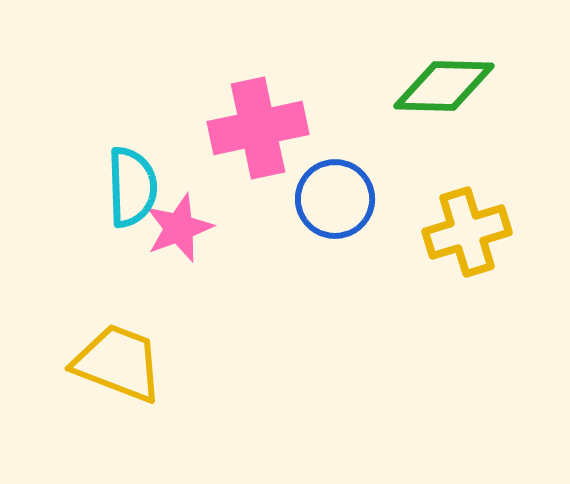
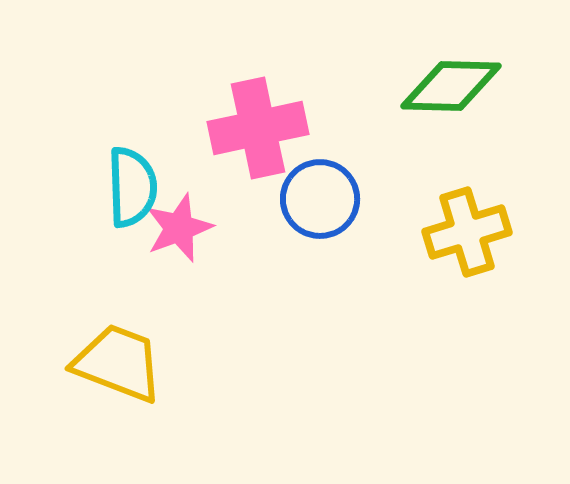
green diamond: moved 7 px right
blue circle: moved 15 px left
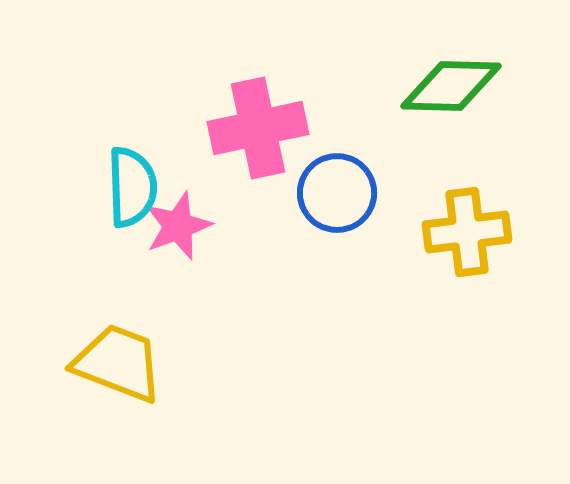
blue circle: moved 17 px right, 6 px up
pink star: moved 1 px left, 2 px up
yellow cross: rotated 10 degrees clockwise
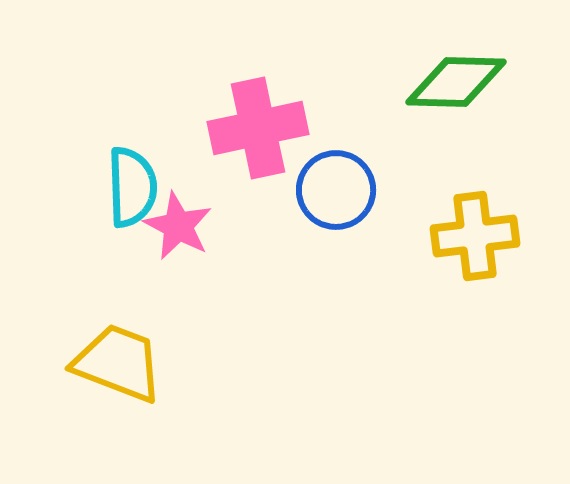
green diamond: moved 5 px right, 4 px up
blue circle: moved 1 px left, 3 px up
pink star: rotated 24 degrees counterclockwise
yellow cross: moved 8 px right, 4 px down
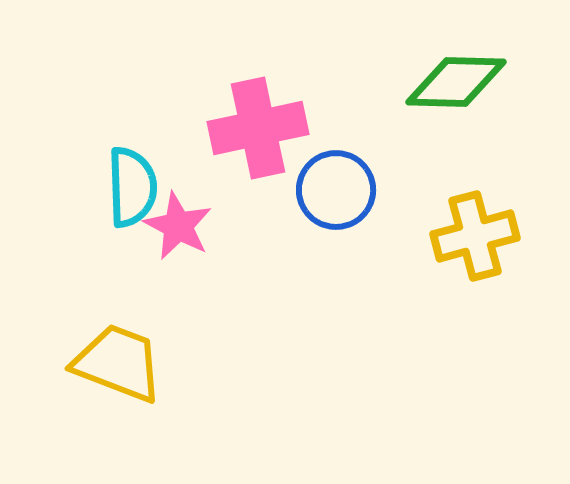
yellow cross: rotated 8 degrees counterclockwise
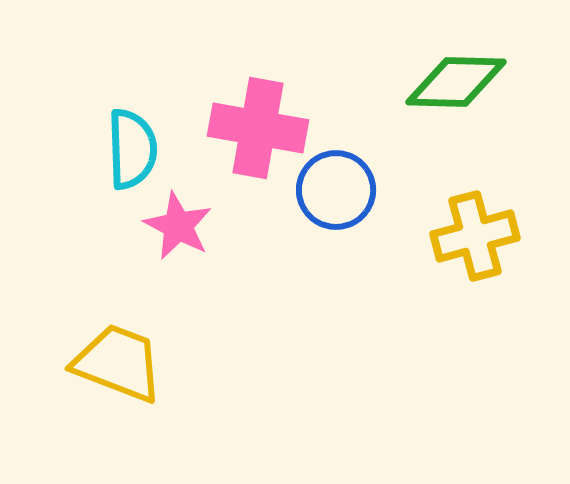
pink cross: rotated 22 degrees clockwise
cyan semicircle: moved 38 px up
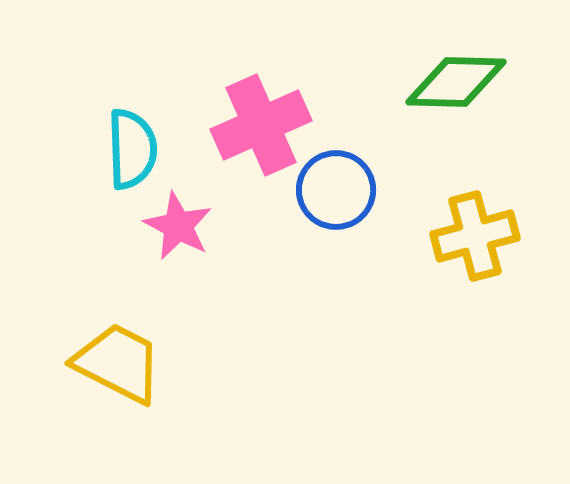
pink cross: moved 3 px right, 3 px up; rotated 34 degrees counterclockwise
yellow trapezoid: rotated 6 degrees clockwise
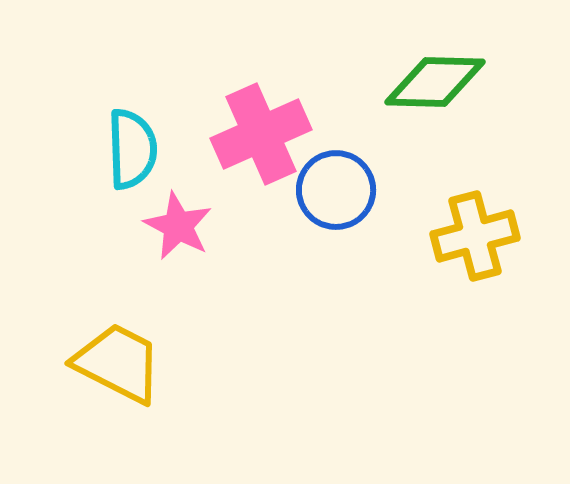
green diamond: moved 21 px left
pink cross: moved 9 px down
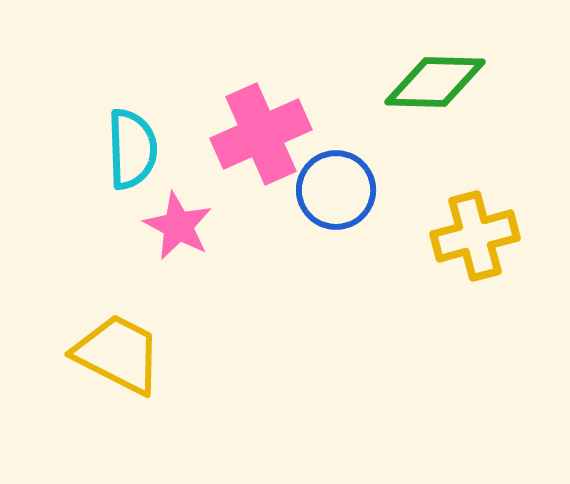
yellow trapezoid: moved 9 px up
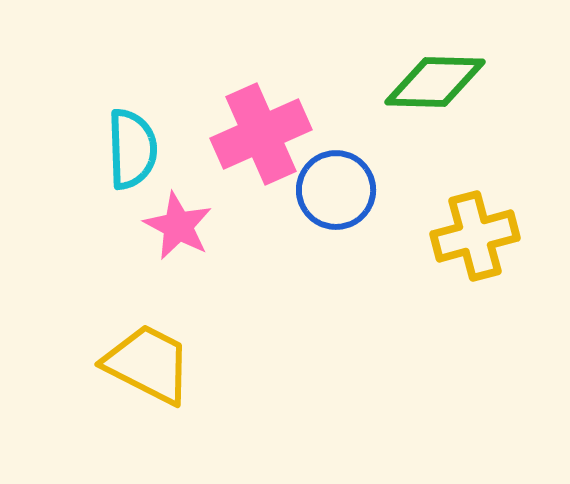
yellow trapezoid: moved 30 px right, 10 px down
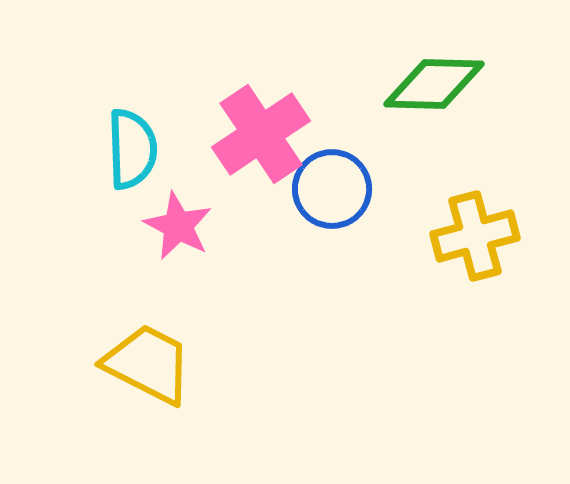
green diamond: moved 1 px left, 2 px down
pink cross: rotated 10 degrees counterclockwise
blue circle: moved 4 px left, 1 px up
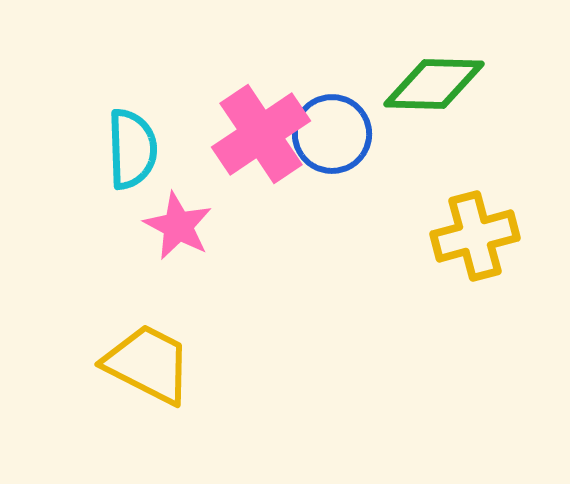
blue circle: moved 55 px up
